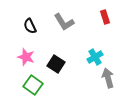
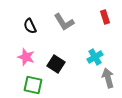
green square: rotated 24 degrees counterclockwise
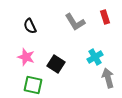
gray L-shape: moved 11 px right
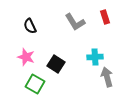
cyan cross: rotated 28 degrees clockwise
gray arrow: moved 1 px left, 1 px up
green square: moved 2 px right, 1 px up; rotated 18 degrees clockwise
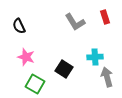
black semicircle: moved 11 px left
black square: moved 8 px right, 5 px down
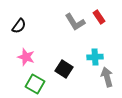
red rectangle: moved 6 px left; rotated 16 degrees counterclockwise
black semicircle: rotated 119 degrees counterclockwise
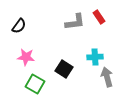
gray L-shape: rotated 65 degrees counterclockwise
pink star: rotated 12 degrees counterclockwise
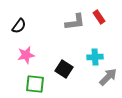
pink star: moved 2 px up; rotated 18 degrees counterclockwise
gray arrow: moved 1 px right; rotated 60 degrees clockwise
green square: rotated 24 degrees counterclockwise
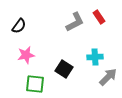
gray L-shape: rotated 20 degrees counterclockwise
